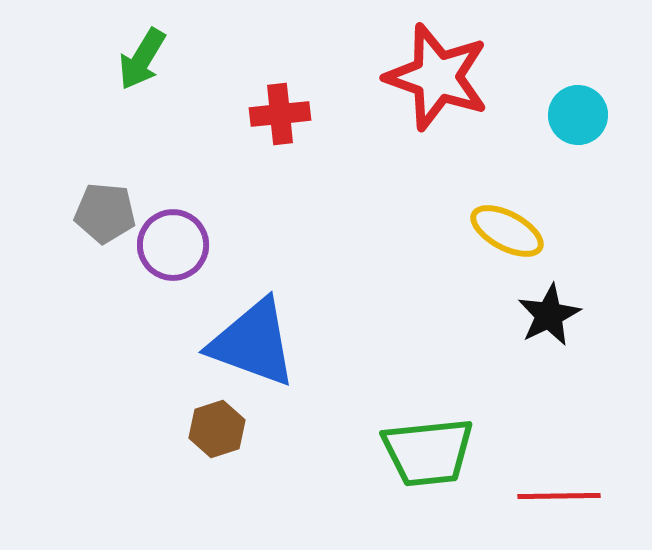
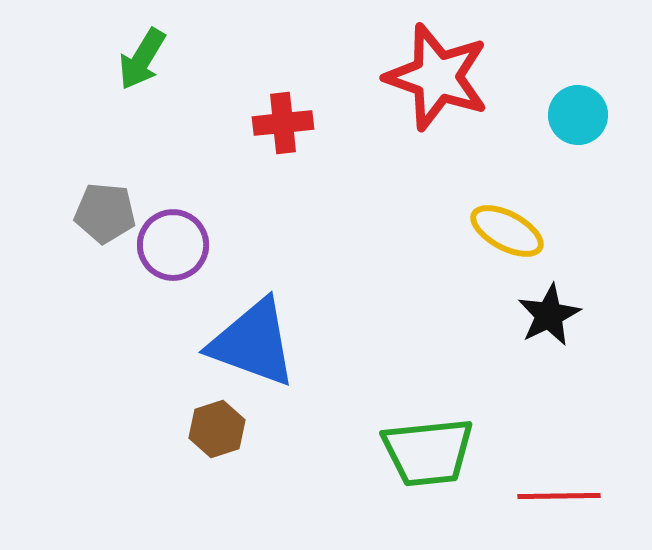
red cross: moved 3 px right, 9 px down
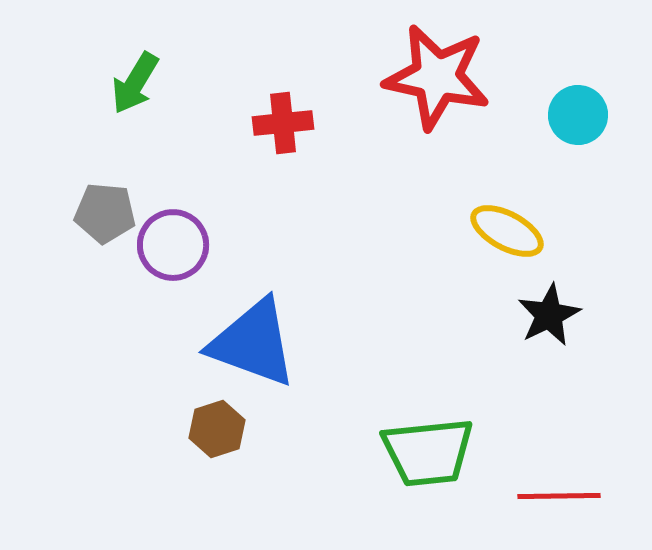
green arrow: moved 7 px left, 24 px down
red star: rotated 7 degrees counterclockwise
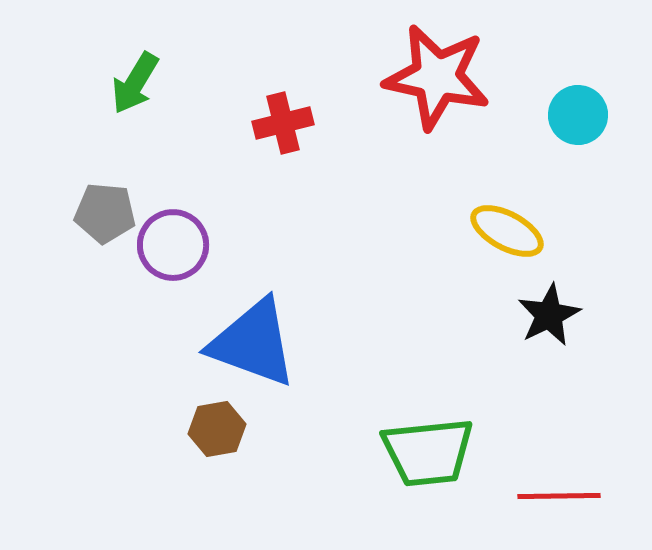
red cross: rotated 8 degrees counterclockwise
brown hexagon: rotated 8 degrees clockwise
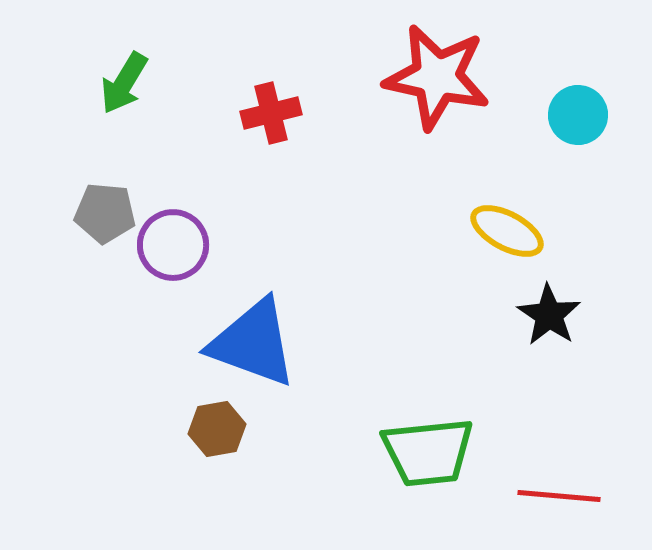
green arrow: moved 11 px left
red cross: moved 12 px left, 10 px up
black star: rotated 12 degrees counterclockwise
red line: rotated 6 degrees clockwise
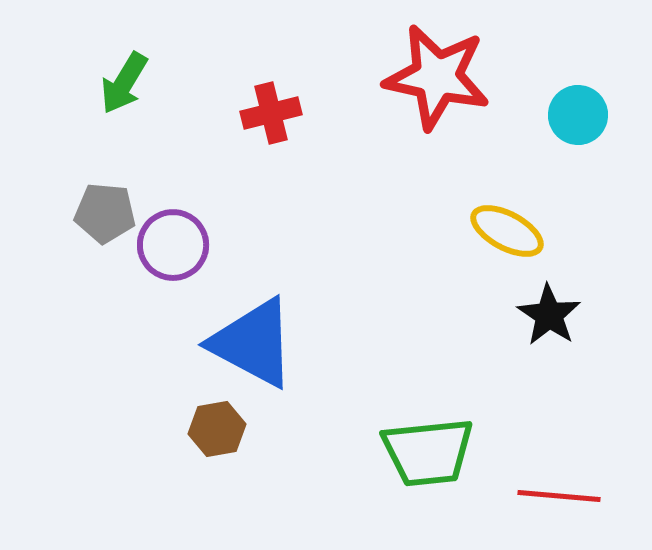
blue triangle: rotated 8 degrees clockwise
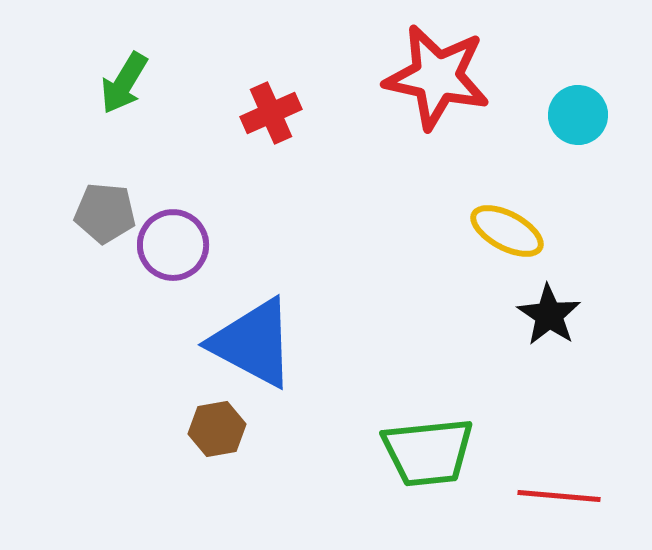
red cross: rotated 10 degrees counterclockwise
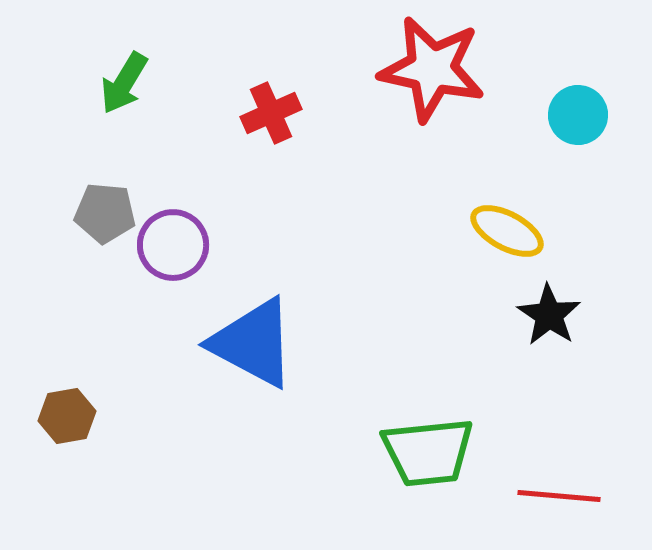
red star: moved 5 px left, 8 px up
brown hexagon: moved 150 px left, 13 px up
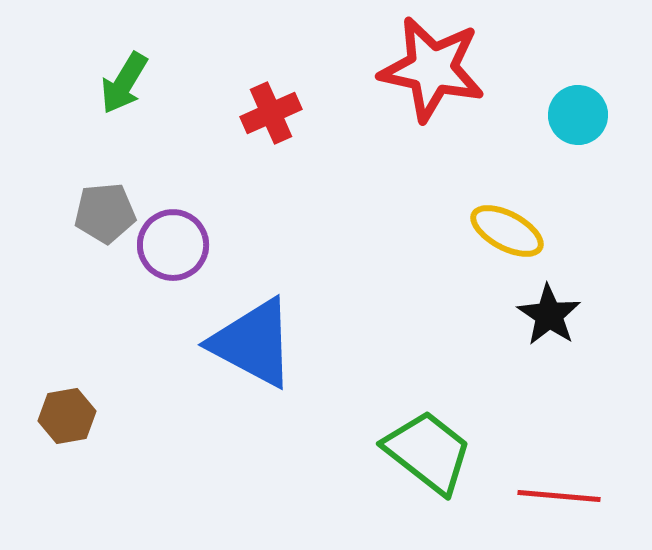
gray pentagon: rotated 10 degrees counterclockwise
green trapezoid: rotated 136 degrees counterclockwise
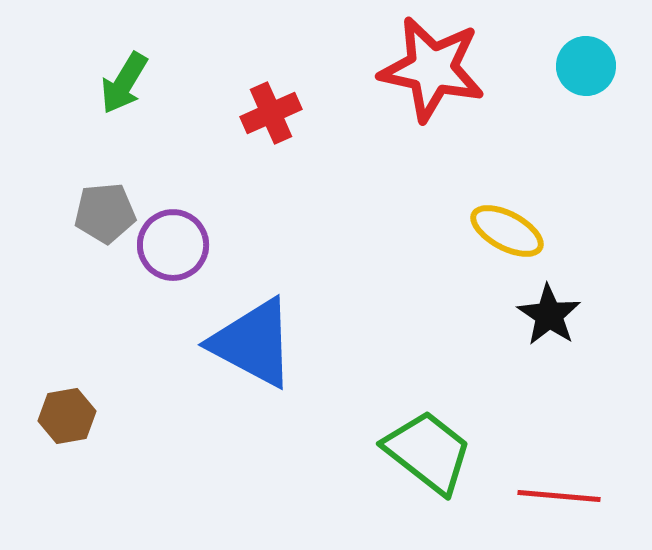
cyan circle: moved 8 px right, 49 px up
